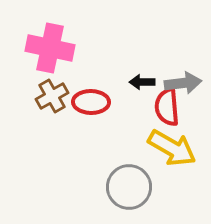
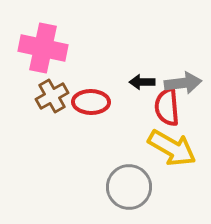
pink cross: moved 7 px left
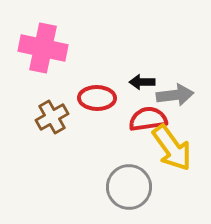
gray arrow: moved 8 px left, 12 px down
brown cross: moved 21 px down
red ellipse: moved 6 px right, 4 px up
red semicircle: moved 19 px left, 12 px down; rotated 87 degrees clockwise
yellow arrow: rotated 24 degrees clockwise
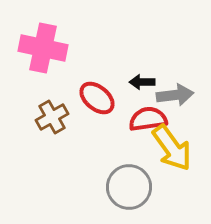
red ellipse: rotated 39 degrees clockwise
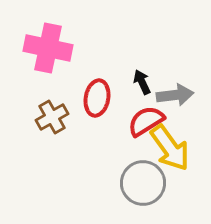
pink cross: moved 5 px right
black arrow: rotated 65 degrees clockwise
red ellipse: rotated 60 degrees clockwise
red semicircle: moved 2 px left, 2 px down; rotated 24 degrees counterclockwise
yellow arrow: moved 2 px left
gray circle: moved 14 px right, 4 px up
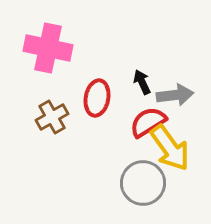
red semicircle: moved 2 px right, 1 px down
